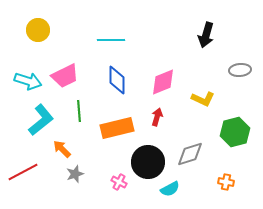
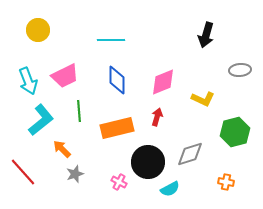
cyan arrow: rotated 52 degrees clockwise
red line: rotated 76 degrees clockwise
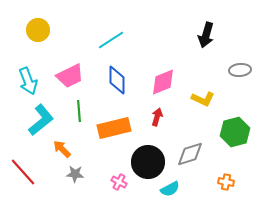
cyan line: rotated 32 degrees counterclockwise
pink trapezoid: moved 5 px right
orange rectangle: moved 3 px left
gray star: rotated 24 degrees clockwise
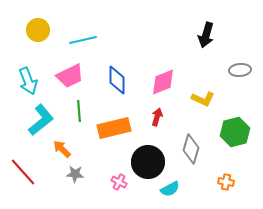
cyan line: moved 28 px left; rotated 20 degrees clockwise
gray diamond: moved 1 px right, 5 px up; rotated 56 degrees counterclockwise
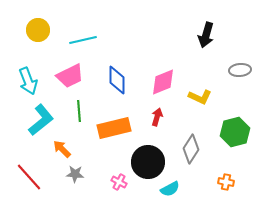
yellow L-shape: moved 3 px left, 2 px up
gray diamond: rotated 16 degrees clockwise
red line: moved 6 px right, 5 px down
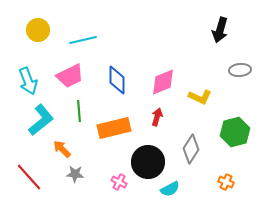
black arrow: moved 14 px right, 5 px up
orange cross: rotated 14 degrees clockwise
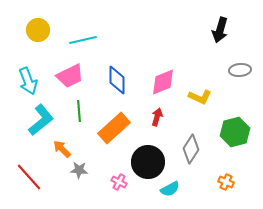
orange rectangle: rotated 28 degrees counterclockwise
gray star: moved 4 px right, 4 px up
